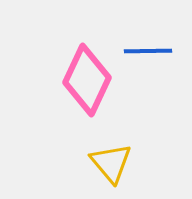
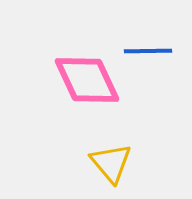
pink diamond: rotated 50 degrees counterclockwise
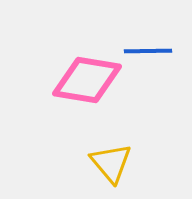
pink diamond: rotated 56 degrees counterclockwise
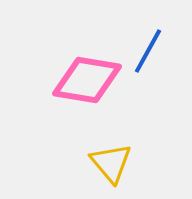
blue line: rotated 60 degrees counterclockwise
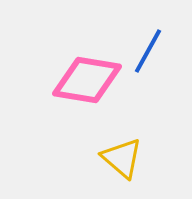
yellow triangle: moved 11 px right, 5 px up; rotated 9 degrees counterclockwise
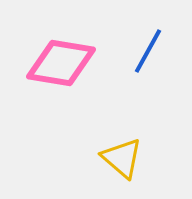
pink diamond: moved 26 px left, 17 px up
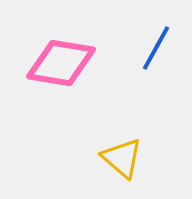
blue line: moved 8 px right, 3 px up
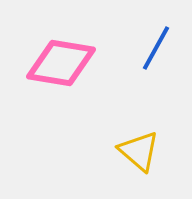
yellow triangle: moved 17 px right, 7 px up
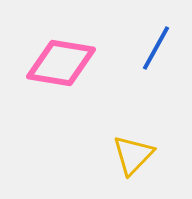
yellow triangle: moved 6 px left, 4 px down; rotated 33 degrees clockwise
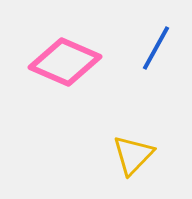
pink diamond: moved 4 px right, 1 px up; rotated 14 degrees clockwise
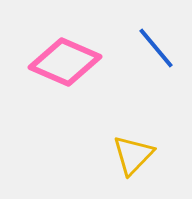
blue line: rotated 69 degrees counterclockwise
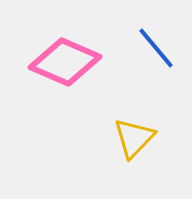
yellow triangle: moved 1 px right, 17 px up
